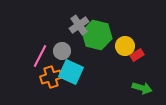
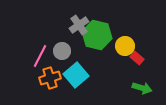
red rectangle: moved 3 px down; rotated 72 degrees clockwise
cyan square: moved 5 px right, 3 px down; rotated 25 degrees clockwise
orange cross: moved 1 px left, 1 px down
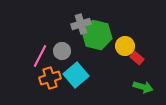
gray cross: moved 2 px right, 1 px up; rotated 18 degrees clockwise
green arrow: moved 1 px right, 1 px up
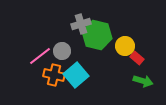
pink line: rotated 25 degrees clockwise
orange cross: moved 4 px right, 3 px up; rotated 30 degrees clockwise
green arrow: moved 6 px up
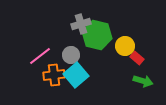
gray circle: moved 9 px right, 4 px down
orange cross: rotated 20 degrees counterclockwise
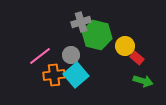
gray cross: moved 2 px up
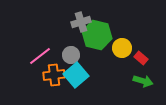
yellow circle: moved 3 px left, 2 px down
red rectangle: moved 4 px right
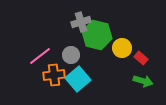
cyan square: moved 2 px right, 4 px down
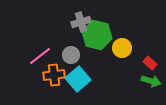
red rectangle: moved 9 px right, 5 px down
green arrow: moved 8 px right
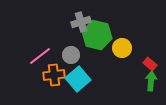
red rectangle: moved 1 px down
green arrow: rotated 102 degrees counterclockwise
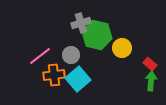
gray cross: moved 1 px down
